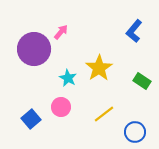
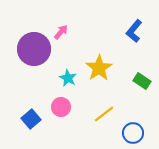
blue circle: moved 2 px left, 1 px down
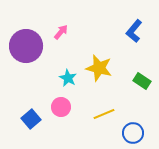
purple circle: moved 8 px left, 3 px up
yellow star: rotated 24 degrees counterclockwise
yellow line: rotated 15 degrees clockwise
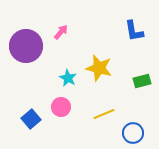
blue L-shape: rotated 50 degrees counterclockwise
green rectangle: rotated 48 degrees counterclockwise
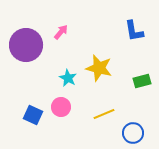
purple circle: moved 1 px up
blue square: moved 2 px right, 4 px up; rotated 24 degrees counterclockwise
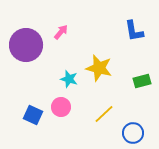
cyan star: moved 1 px right, 1 px down; rotated 12 degrees counterclockwise
yellow line: rotated 20 degrees counterclockwise
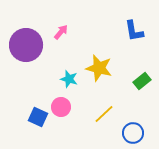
green rectangle: rotated 24 degrees counterclockwise
blue square: moved 5 px right, 2 px down
